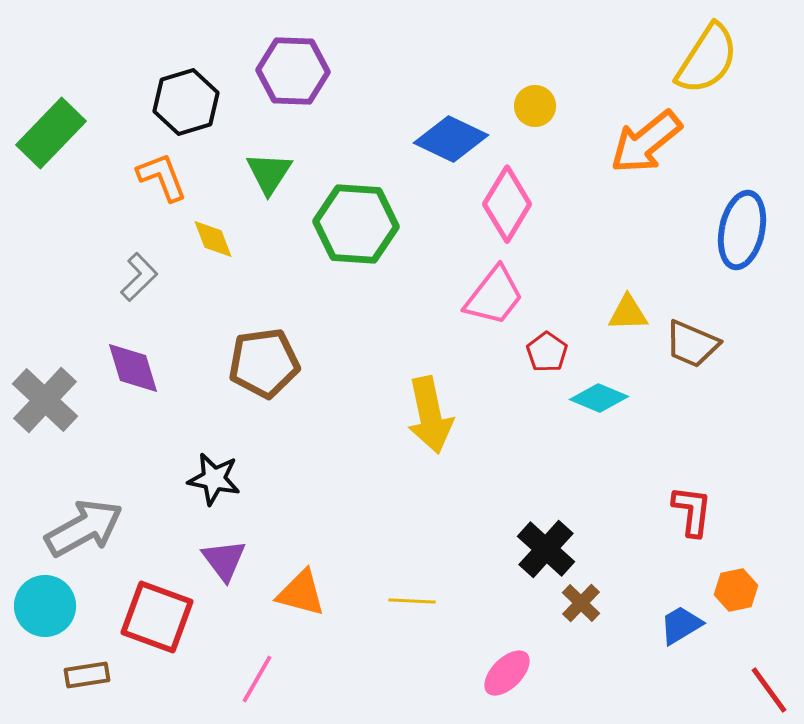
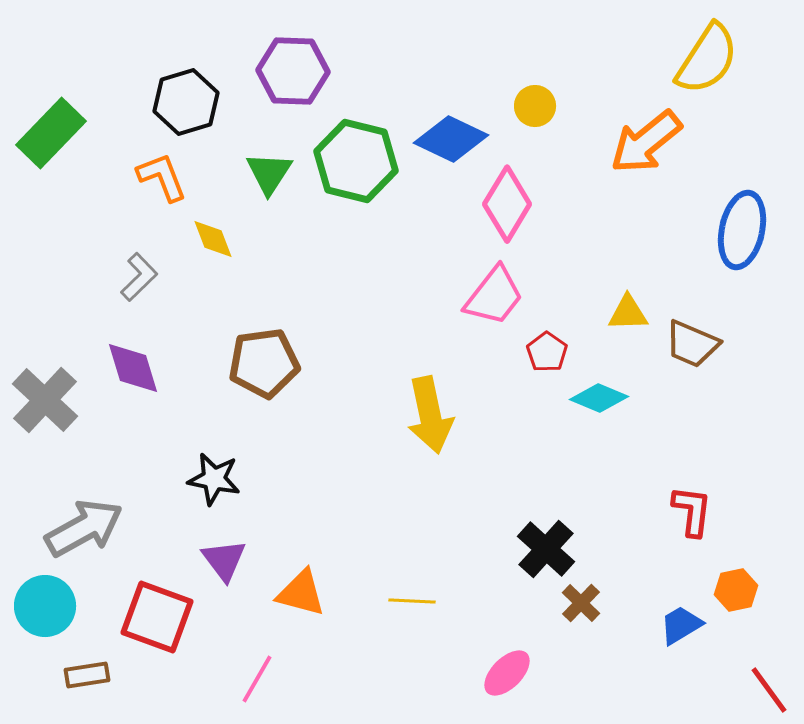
green hexagon: moved 63 px up; rotated 10 degrees clockwise
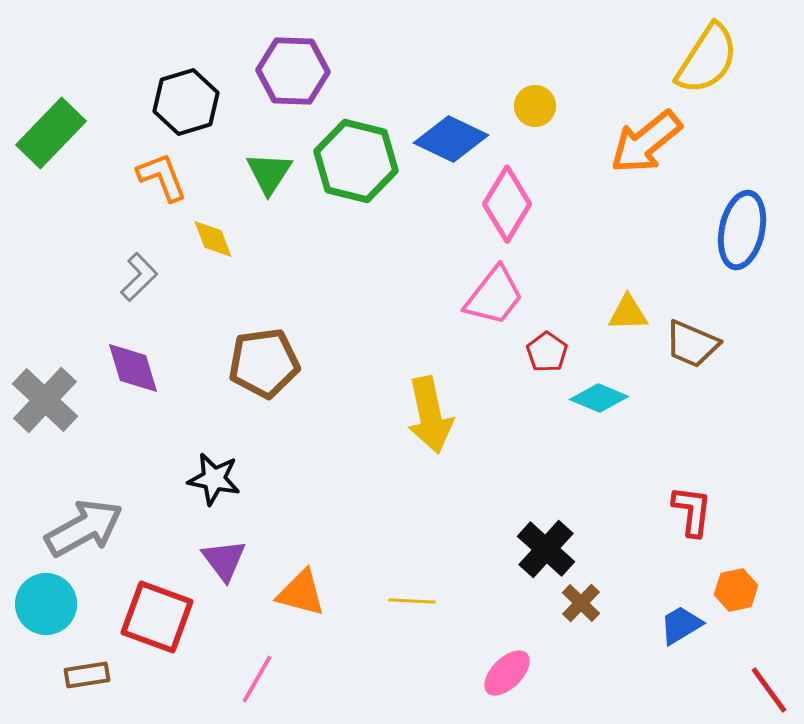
cyan circle: moved 1 px right, 2 px up
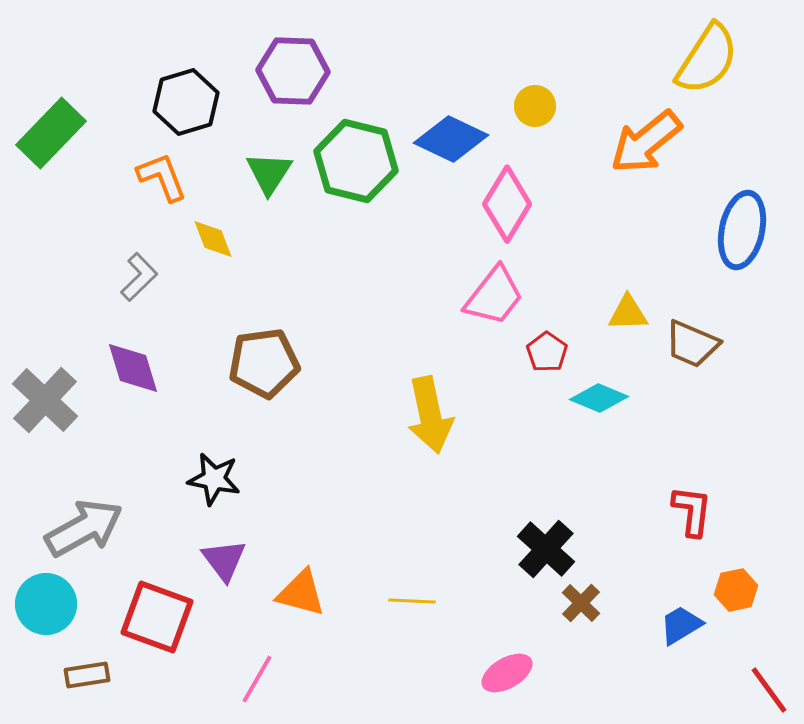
pink ellipse: rotated 15 degrees clockwise
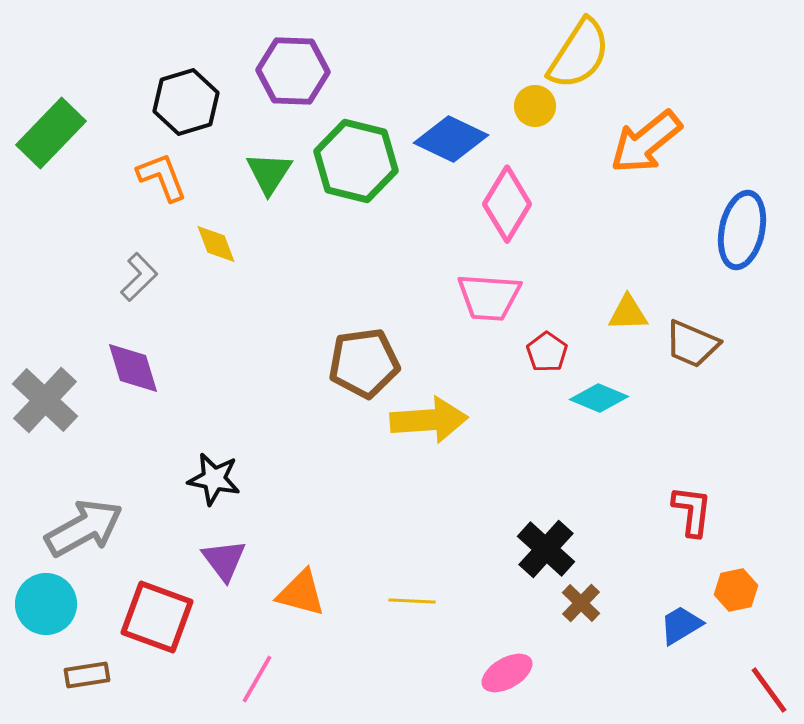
yellow semicircle: moved 128 px left, 5 px up
yellow diamond: moved 3 px right, 5 px down
pink trapezoid: moved 5 px left, 1 px down; rotated 56 degrees clockwise
brown pentagon: moved 100 px right
yellow arrow: moved 1 px left, 5 px down; rotated 82 degrees counterclockwise
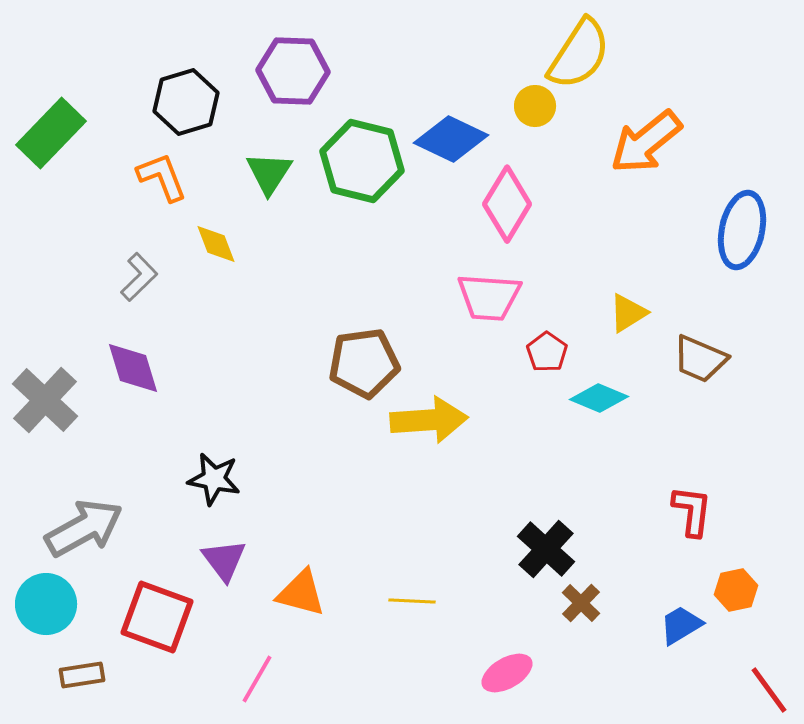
green hexagon: moved 6 px right
yellow triangle: rotated 30 degrees counterclockwise
brown trapezoid: moved 8 px right, 15 px down
brown rectangle: moved 5 px left
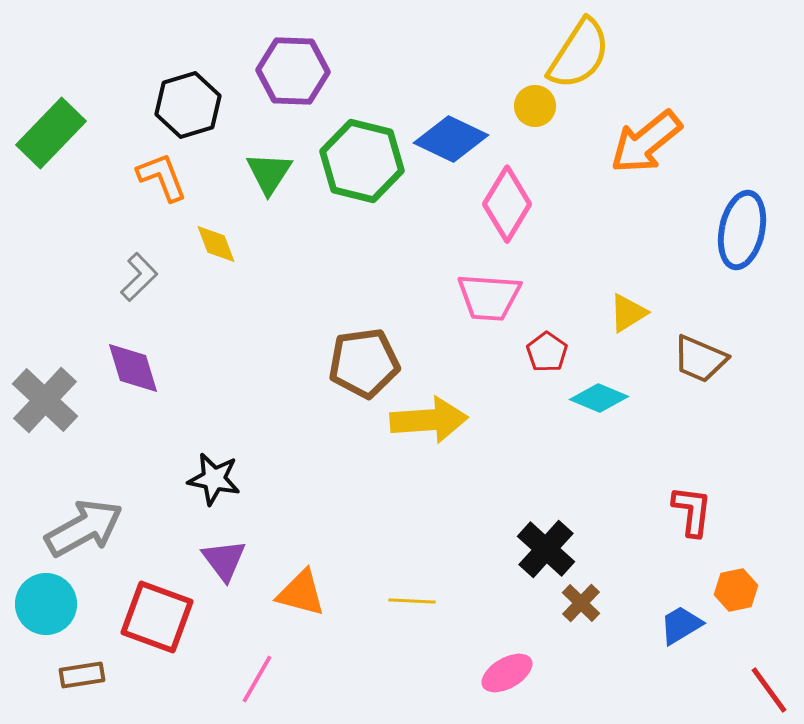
black hexagon: moved 2 px right, 3 px down
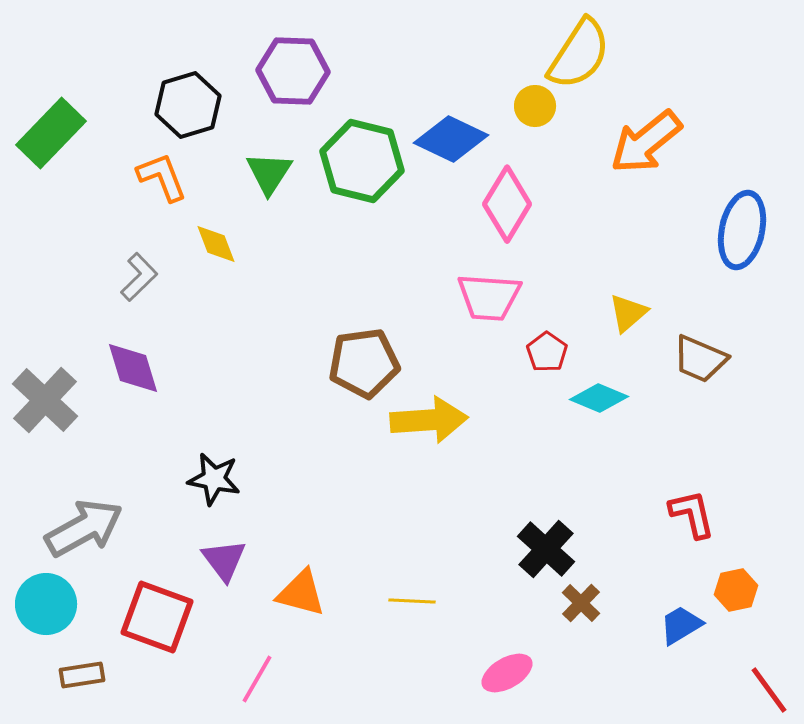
yellow triangle: rotated 9 degrees counterclockwise
red L-shape: moved 3 px down; rotated 20 degrees counterclockwise
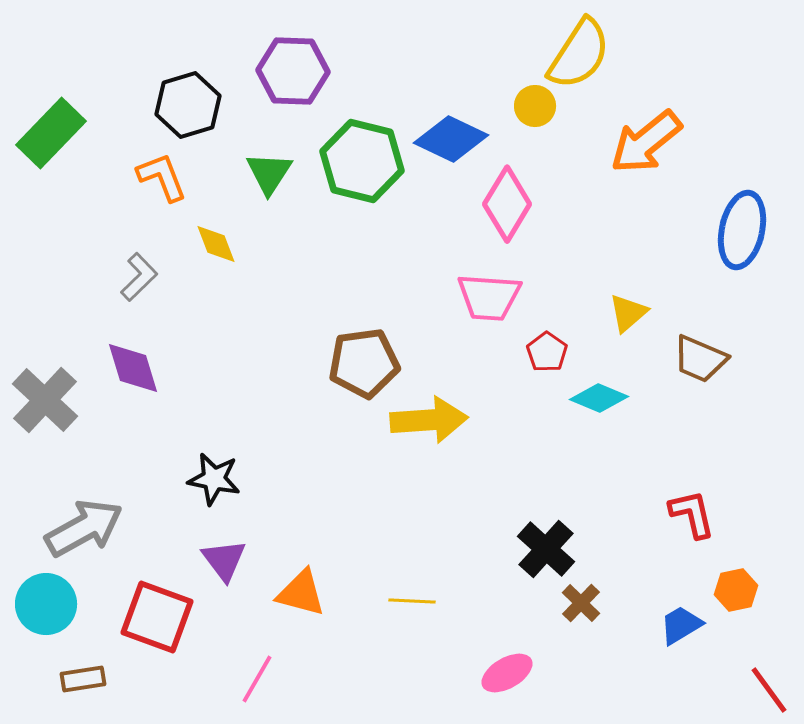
brown rectangle: moved 1 px right, 4 px down
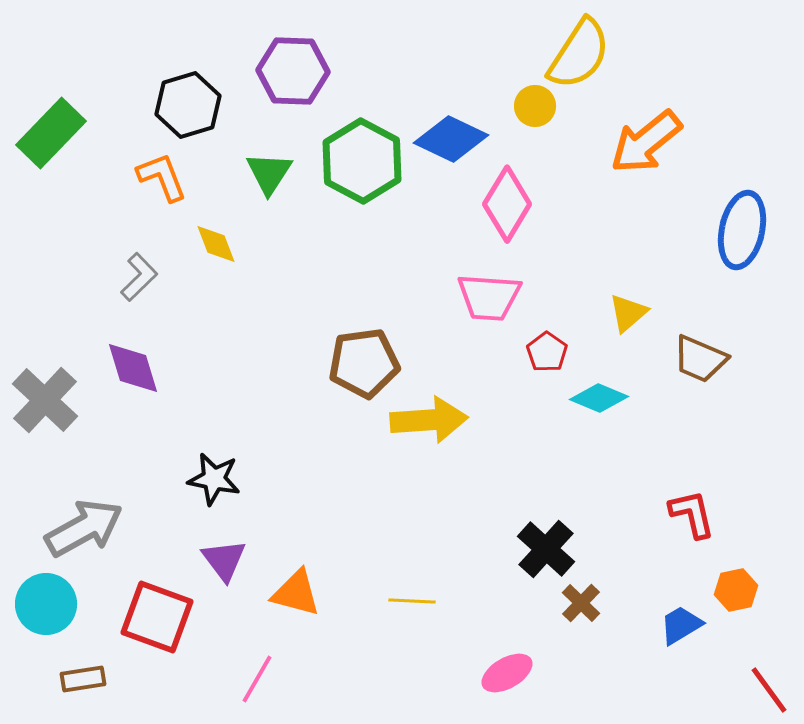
green hexagon: rotated 14 degrees clockwise
orange triangle: moved 5 px left
